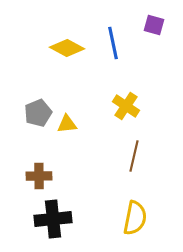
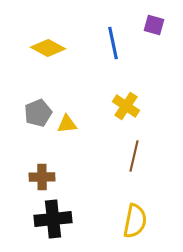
yellow diamond: moved 19 px left
brown cross: moved 3 px right, 1 px down
yellow semicircle: moved 3 px down
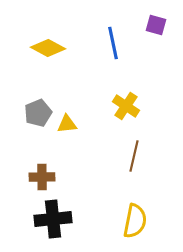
purple square: moved 2 px right
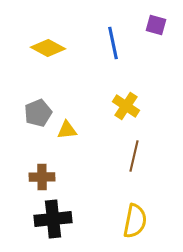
yellow triangle: moved 6 px down
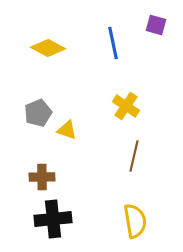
yellow triangle: rotated 25 degrees clockwise
yellow semicircle: rotated 20 degrees counterclockwise
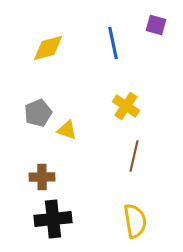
yellow diamond: rotated 44 degrees counterclockwise
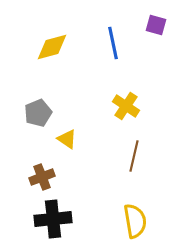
yellow diamond: moved 4 px right, 1 px up
yellow triangle: moved 9 px down; rotated 15 degrees clockwise
brown cross: rotated 20 degrees counterclockwise
